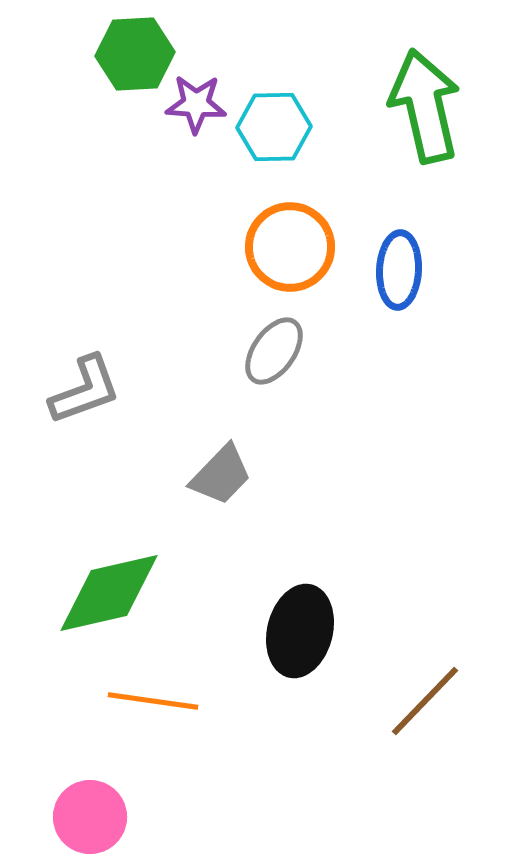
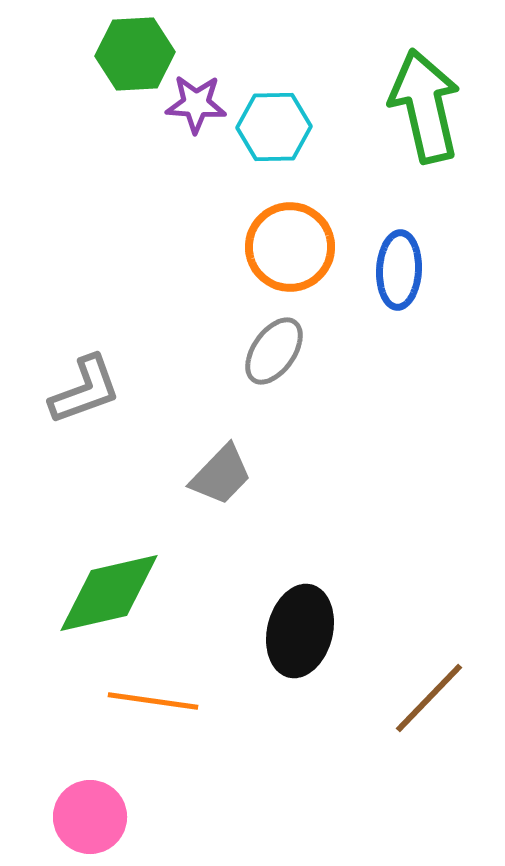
brown line: moved 4 px right, 3 px up
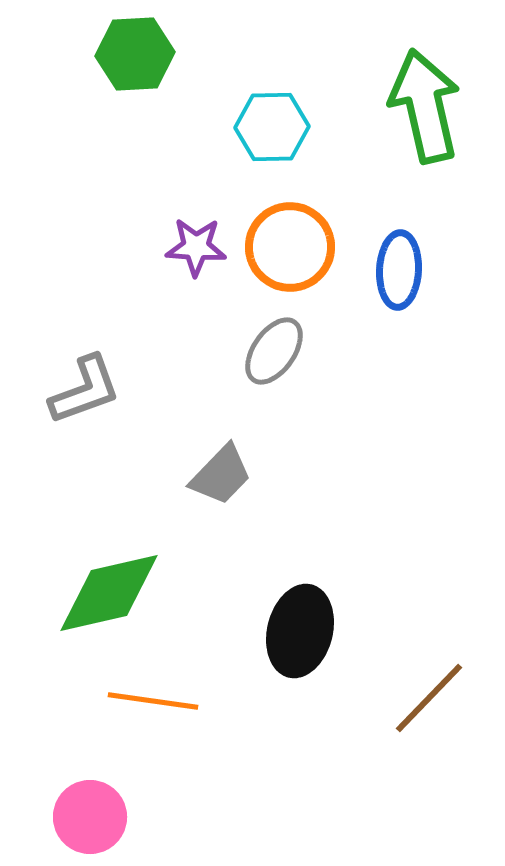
purple star: moved 143 px down
cyan hexagon: moved 2 px left
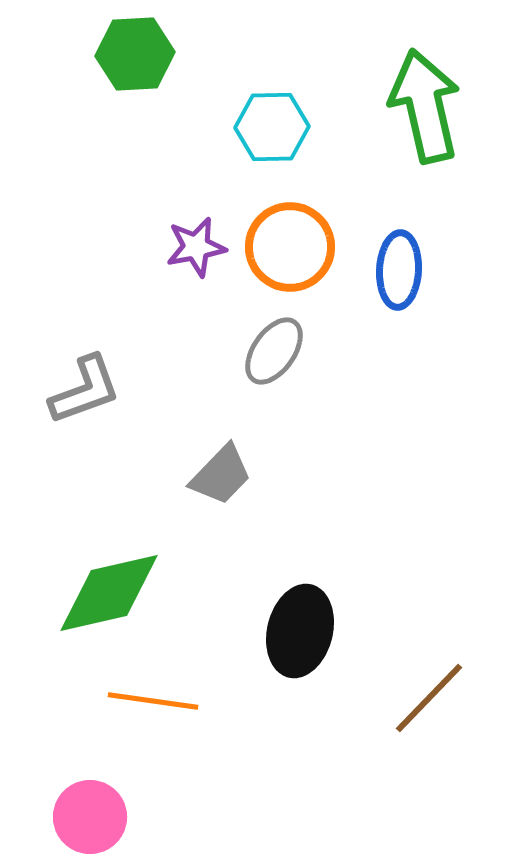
purple star: rotated 14 degrees counterclockwise
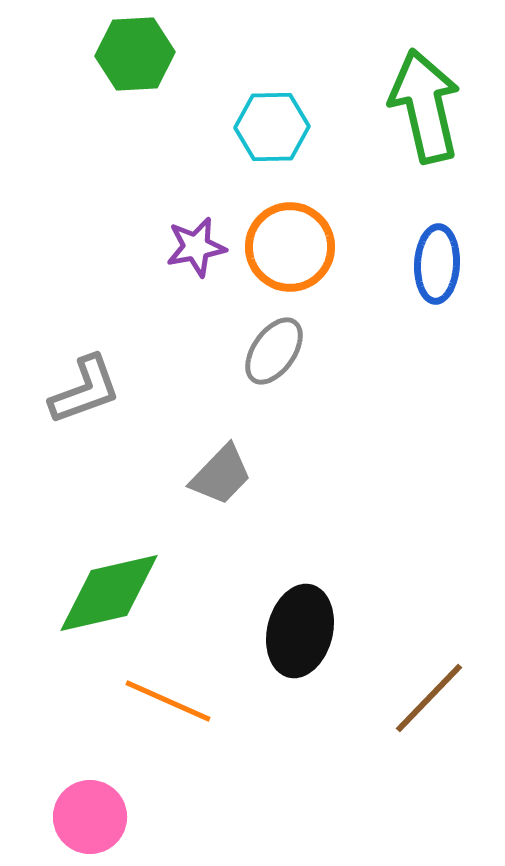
blue ellipse: moved 38 px right, 6 px up
orange line: moved 15 px right; rotated 16 degrees clockwise
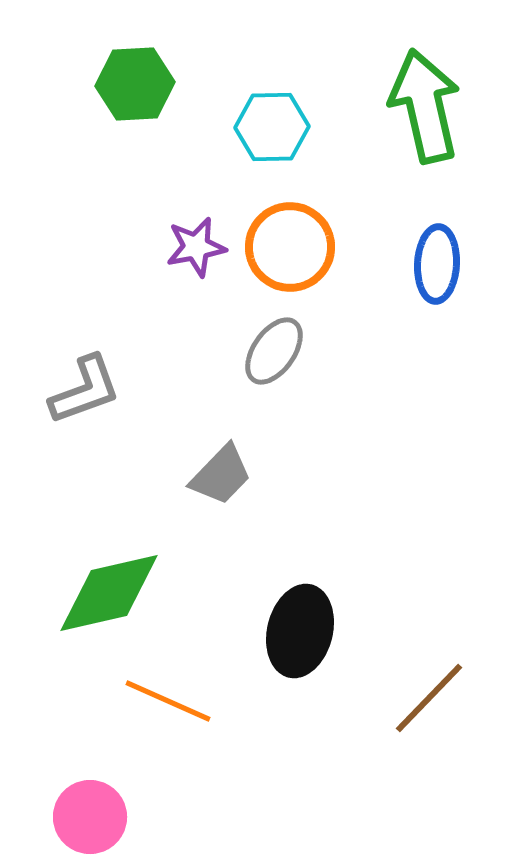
green hexagon: moved 30 px down
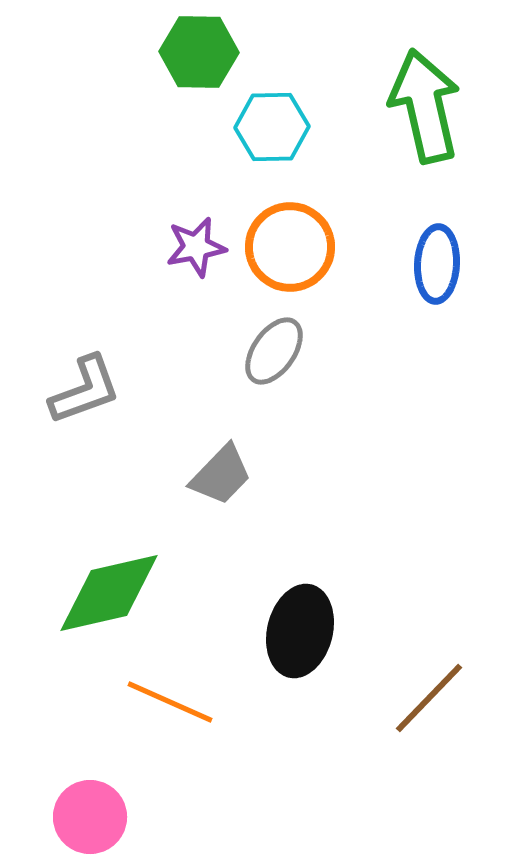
green hexagon: moved 64 px right, 32 px up; rotated 4 degrees clockwise
orange line: moved 2 px right, 1 px down
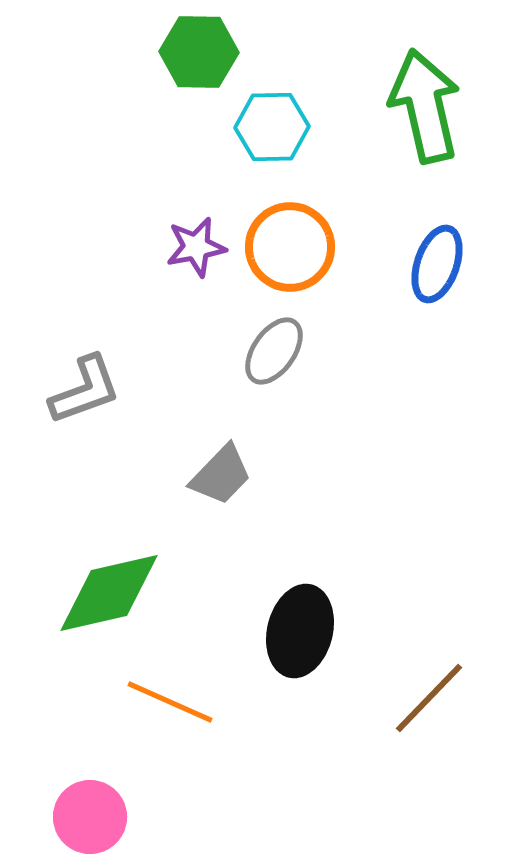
blue ellipse: rotated 16 degrees clockwise
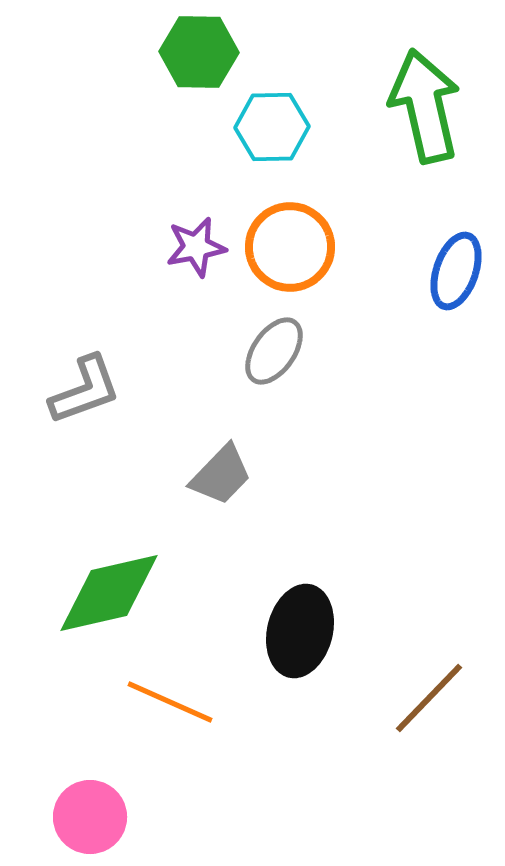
blue ellipse: moved 19 px right, 7 px down
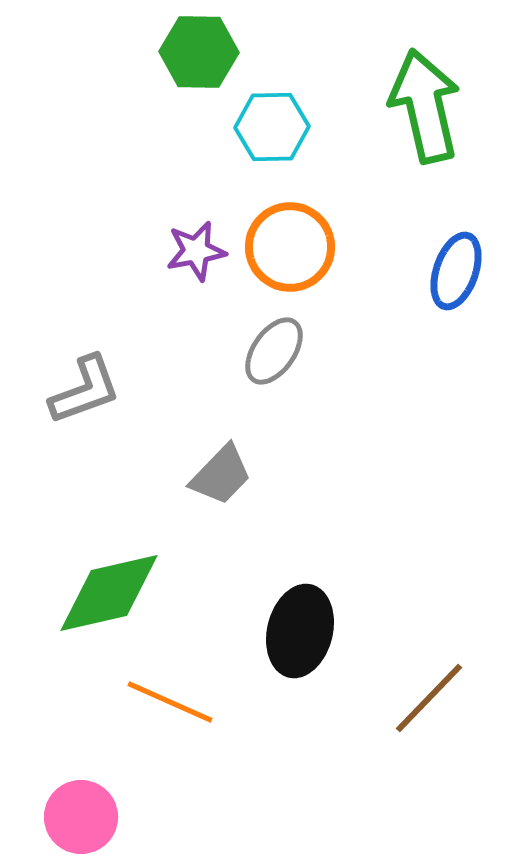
purple star: moved 4 px down
pink circle: moved 9 px left
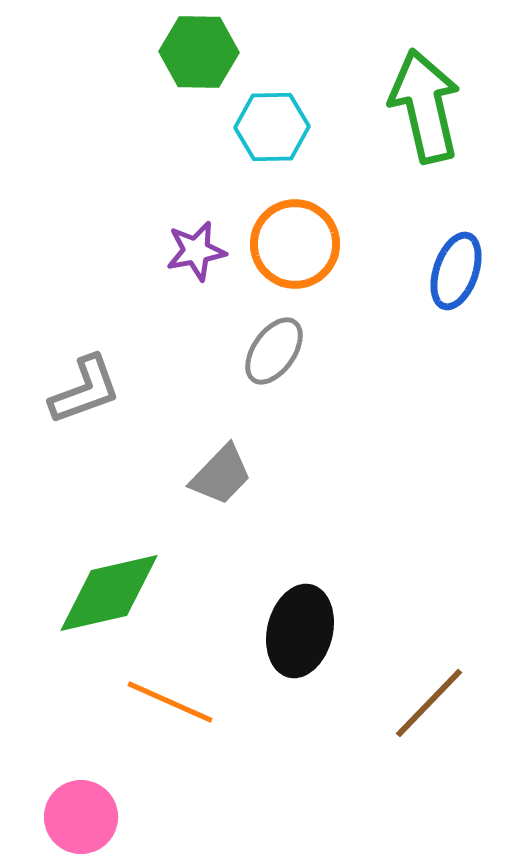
orange circle: moved 5 px right, 3 px up
brown line: moved 5 px down
